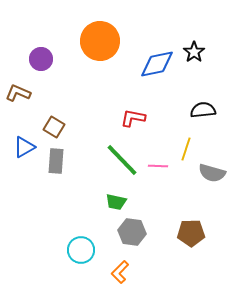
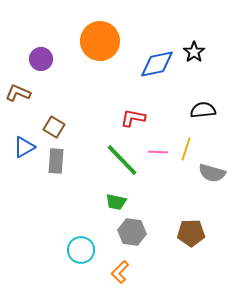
pink line: moved 14 px up
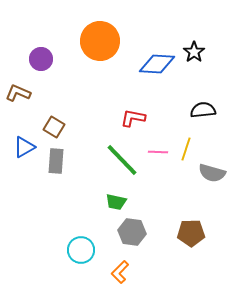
blue diamond: rotated 15 degrees clockwise
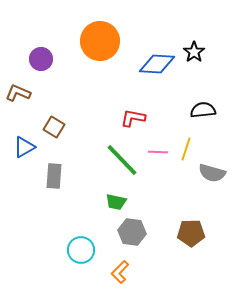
gray rectangle: moved 2 px left, 15 px down
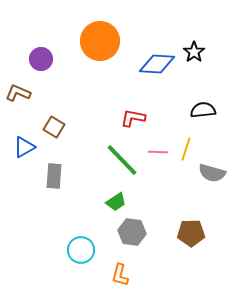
green trapezoid: rotated 45 degrees counterclockwise
orange L-shape: moved 3 px down; rotated 30 degrees counterclockwise
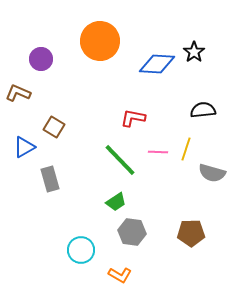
green line: moved 2 px left
gray rectangle: moved 4 px left, 3 px down; rotated 20 degrees counterclockwise
orange L-shape: rotated 75 degrees counterclockwise
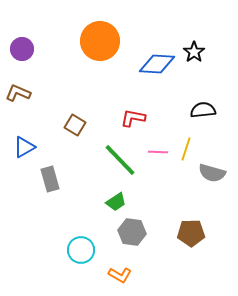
purple circle: moved 19 px left, 10 px up
brown square: moved 21 px right, 2 px up
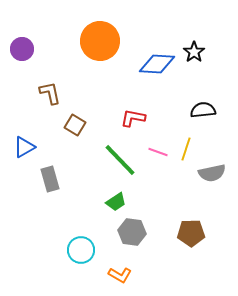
brown L-shape: moved 32 px right; rotated 55 degrees clockwise
pink line: rotated 18 degrees clockwise
gray semicircle: rotated 28 degrees counterclockwise
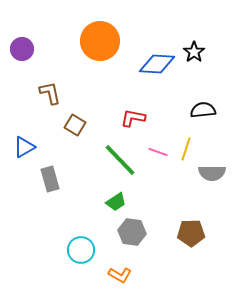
gray semicircle: rotated 12 degrees clockwise
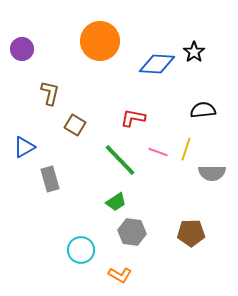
brown L-shape: rotated 25 degrees clockwise
